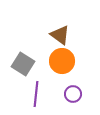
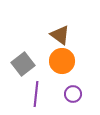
gray square: rotated 20 degrees clockwise
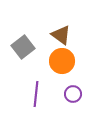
brown triangle: moved 1 px right
gray square: moved 17 px up
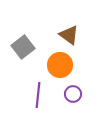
brown triangle: moved 8 px right
orange circle: moved 2 px left, 4 px down
purple line: moved 2 px right, 1 px down
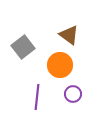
purple line: moved 1 px left, 2 px down
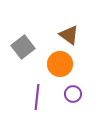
orange circle: moved 1 px up
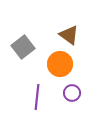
purple circle: moved 1 px left, 1 px up
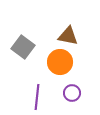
brown triangle: moved 1 px left, 1 px down; rotated 25 degrees counterclockwise
gray square: rotated 15 degrees counterclockwise
orange circle: moved 2 px up
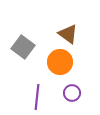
brown triangle: moved 2 px up; rotated 25 degrees clockwise
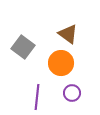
orange circle: moved 1 px right, 1 px down
